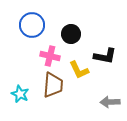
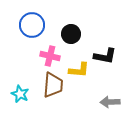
yellow L-shape: rotated 60 degrees counterclockwise
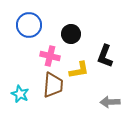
blue circle: moved 3 px left
black L-shape: rotated 100 degrees clockwise
yellow L-shape: rotated 15 degrees counterclockwise
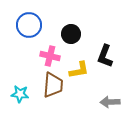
cyan star: rotated 18 degrees counterclockwise
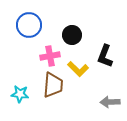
black circle: moved 1 px right, 1 px down
pink cross: rotated 24 degrees counterclockwise
yellow L-shape: moved 1 px left, 1 px up; rotated 55 degrees clockwise
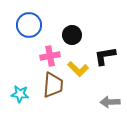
black L-shape: rotated 60 degrees clockwise
